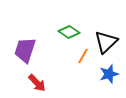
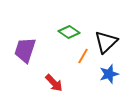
red arrow: moved 17 px right
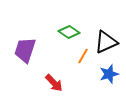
black triangle: rotated 20 degrees clockwise
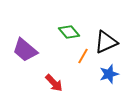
green diamond: rotated 15 degrees clockwise
purple trapezoid: rotated 68 degrees counterclockwise
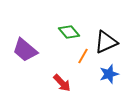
red arrow: moved 8 px right
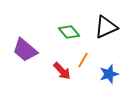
black triangle: moved 15 px up
orange line: moved 4 px down
red arrow: moved 12 px up
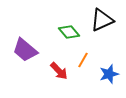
black triangle: moved 4 px left, 7 px up
red arrow: moved 3 px left
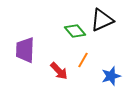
green diamond: moved 6 px right, 1 px up
purple trapezoid: rotated 52 degrees clockwise
blue star: moved 2 px right, 2 px down
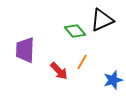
orange line: moved 1 px left, 2 px down
blue star: moved 2 px right, 4 px down
